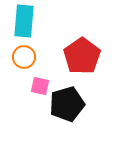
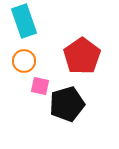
cyan rectangle: rotated 24 degrees counterclockwise
orange circle: moved 4 px down
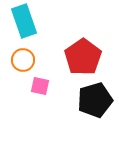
red pentagon: moved 1 px right, 1 px down
orange circle: moved 1 px left, 1 px up
black pentagon: moved 28 px right, 4 px up
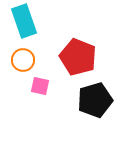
red pentagon: moved 5 px left; rotated 15 degrees counterclockwise
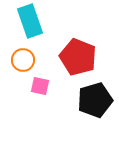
cyan rectangle: moved 6 px right
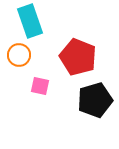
orange circle: moved 4 px left, 5 px up
